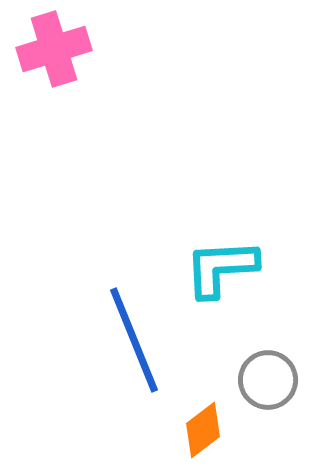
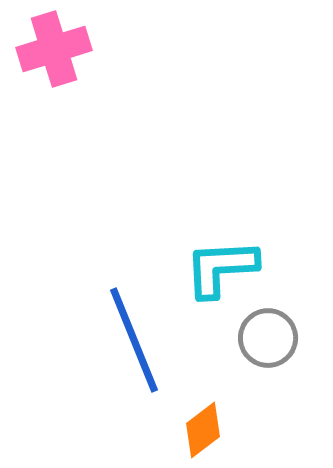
gray circle: moved 42 px up
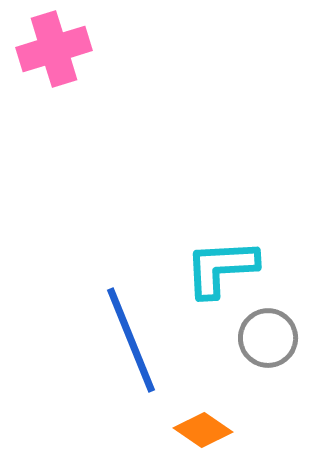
blue line: moved 3 px left
orange diamond: rotated 72 degrees clockwise
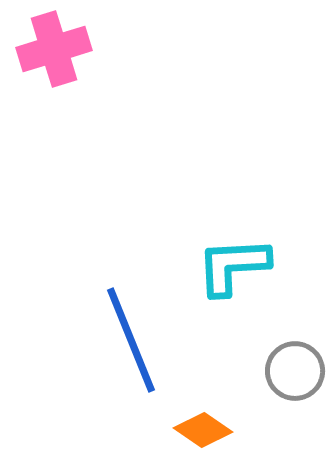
cyan L-shape: moved 12 px right, 2 px up
gray circle: moved 27 px right, 33 px down
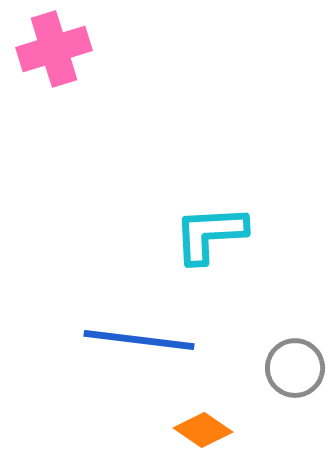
cyan L-shape: moved 23 px left, 32 px up
blue line: moved 8 px right; rotated 61 degrees counterclockwise
gray circle: moved 3 px up
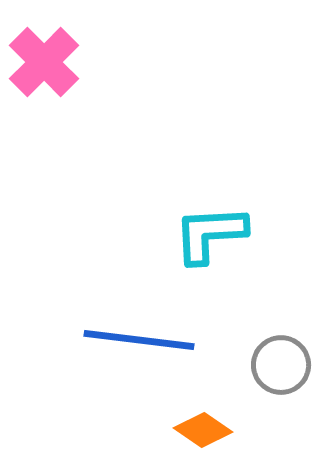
pink cross: moved 10 px left, 13 px down; rotated 28 degrees counterclockwise
gray circle: moved 14 px left, 3 px up
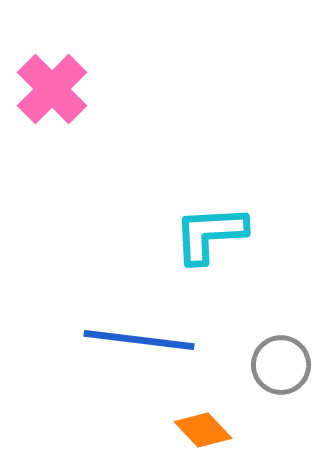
pink cross: moved 8 px right, 27 px down
orange diamond: rotated 12 degrees clockwise
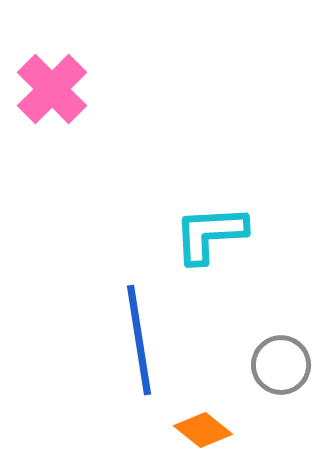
blue line: rotated 74 degrees clockwise
orange diamond: rotated 8 degrees counterclockwise
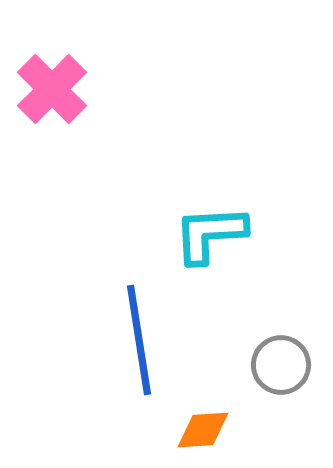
orange diamond: rotated 42 degrees counterclockwise
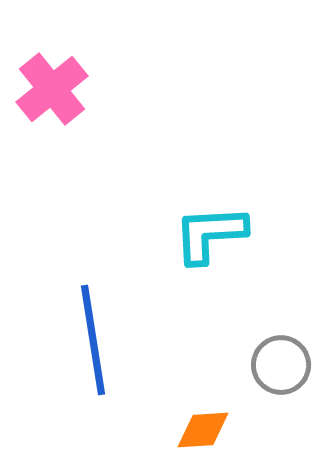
pink cross: rotated 6 degrees clockwise
blue line: moved 46 px left
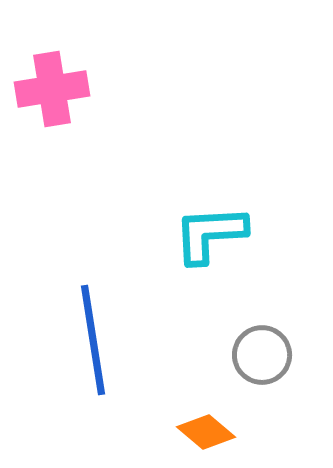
pink cross: rotated 30 degrees clockwise
gray circle: moved 19 px left, 10 px up
orange diamond: moved 3 px right, 2 px down; rotated 44 degrees clockwise
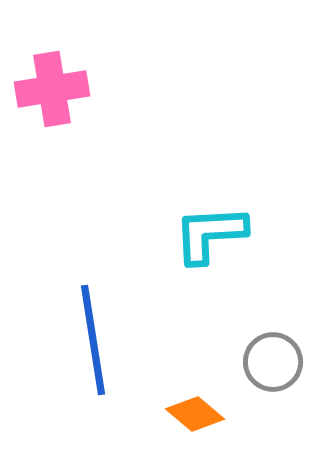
gray circle: moved 11 px right, 7 px down
orange diamond: moved 11 px left, 18 px up
